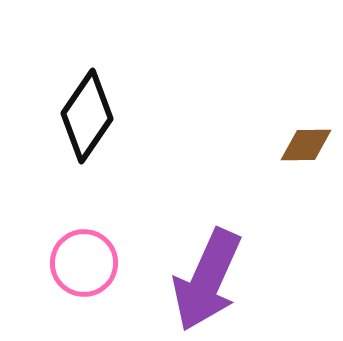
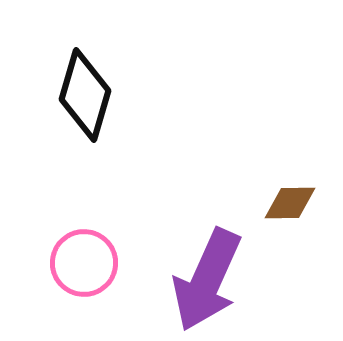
black diamond: moved 2 px left, 21 px up; rotated 18 degrees counterclockwise
brown diamond: moved 16 px left, 58 px down
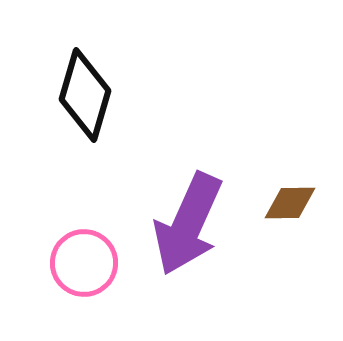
purple arrow: moved 19 px left, 56 px up
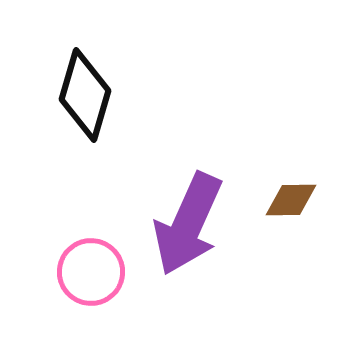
brown diamond: moved 1 px right, 3 px up
pink circle: moved 7 px right, 9 px down
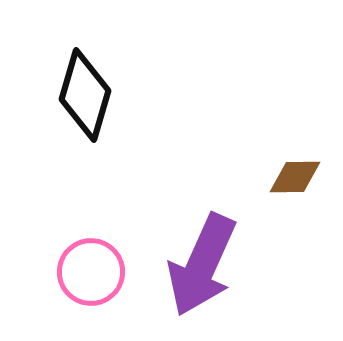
brown diamond: moved 4 px right, 23 px up
purple arrow: moved 14 px right, 41 px down
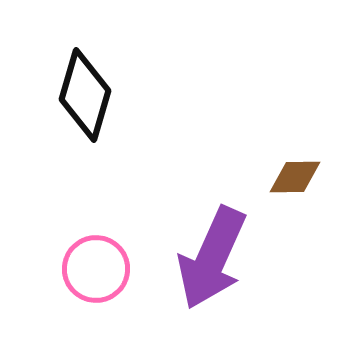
purple arrow: moved 10 px right, 7 px up
pink circle: moved 5 px right, 3 px up
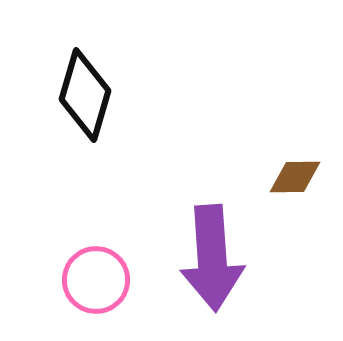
purple arrow: rotated 28 degrees counterclockwise
pink circle: moved 11 px down
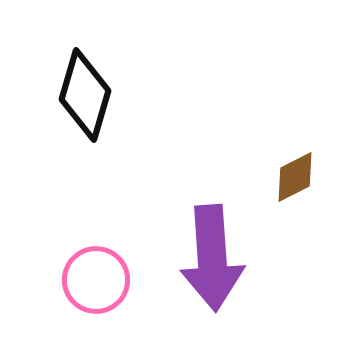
brown diamond: rotated 26 degrees counterclockwise
